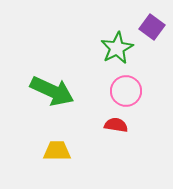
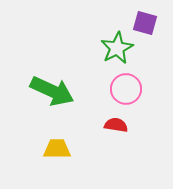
purple square: moved 7 px left, 4 px up; rotated 20 degrees counterclockwise
pink circle: moved 2 px up
yellow trapezoid: moved 2 px up
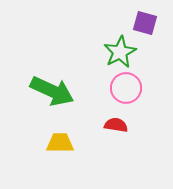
green star: moved 3 px right, 4 px down
pink circle: moved 1 px up
yellow trapezoid: moved 3 px right, 6 px up
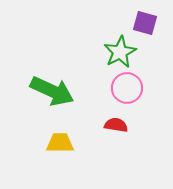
pink circle: moved 1 px right
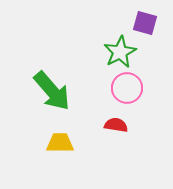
green arrow: rotated 24 degrees clockwise
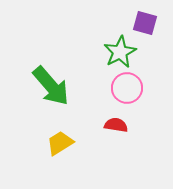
green arrow: moved 1 px left, 5 px up
yellow trapezoid: rotated 32 degrees counterclockwise
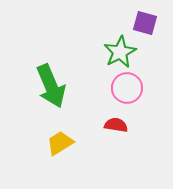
green arrow: rotated 18 degrees clockwise
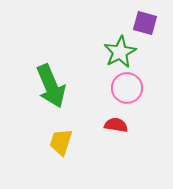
yellow trapezoid: moved 1 px right, 1 px up; rotated 40 degrees counterclockwise
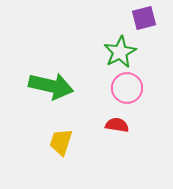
purple square: moved 1 px left, 5 px up; rotated 30 degrees counterclockwise
green arrow: rotated 54 degrees counterclockwise
red semicircle: moved 1 px right
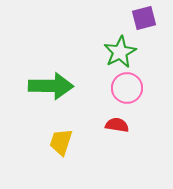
green arrow: rotated 12 degrees counterclockwise
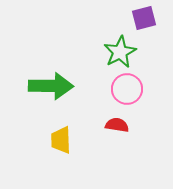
pink circle: moved 1 px down
yellow trapezoid: moved 2 px up; rotated 20 degrees counterclockwise
